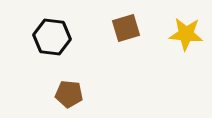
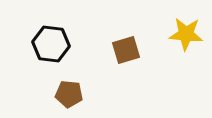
brown square: moved 22 px down
black hexagon: moved 1 px left, 7 px down
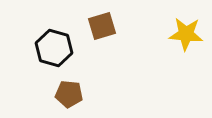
black hexagon: moved 3 px right, 4 px down; rotated 9 degrees clockwise
brown square: moved 24 px left, 24 px up
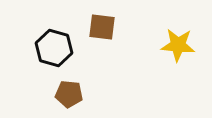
brown square: moved 1 px down; rotated 24 degrees clockwise
yellow star: moved 8 px left, 11 px down
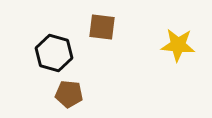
black hexagon: moved 5 px down
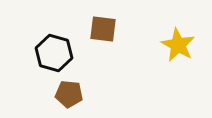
brown square: moved 1 px right, 2 px down
yellow star: rotated 24 degrees clockwise
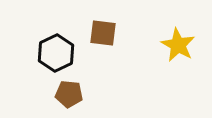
brown square: moved 4 px down
black hexagon: moved 2 px right; rotated 18 degrees clockwise
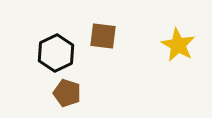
brown square: moved 3 px down
brown pentagon: moved 2 px left, 1 px up; rotated 12 degrees clockwise
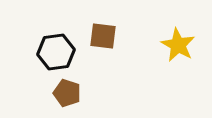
black hexagon: moved 1 px up; rotated 18 degrees clockwise
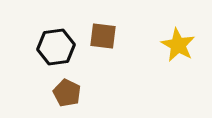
black hexagon: moved 5 px up
brown pentagon: rotated 8 degrees clockwise
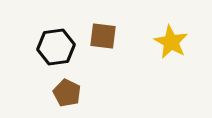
yellow star: moved 7 px left, 3 px up
